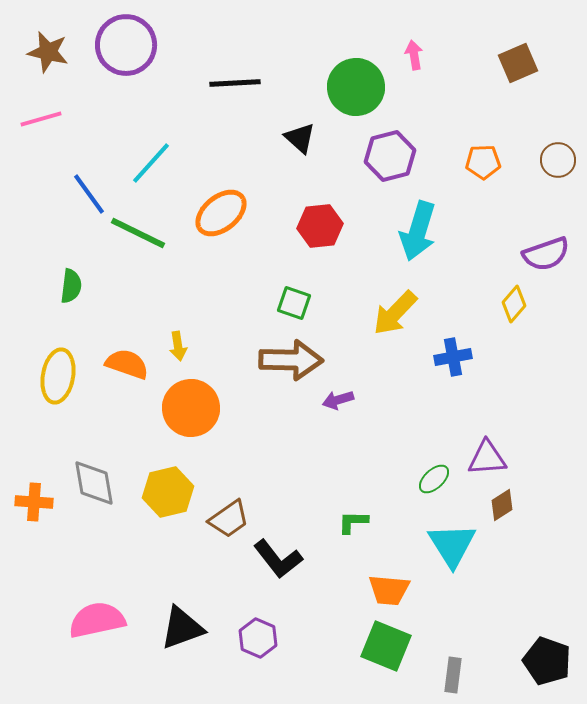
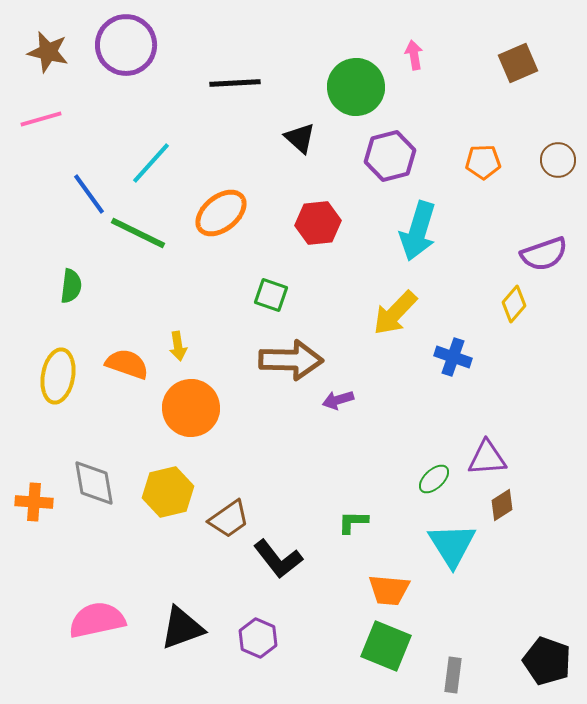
red hexagon at (320, 226): moved 2 px left, 3 px up
purple semicircle at (546, 254): moved 2 px left
green square at (294, 303): moved 23 px left, 8 px up
blue cross at (453, 357): rotated 30 degrees clockwise
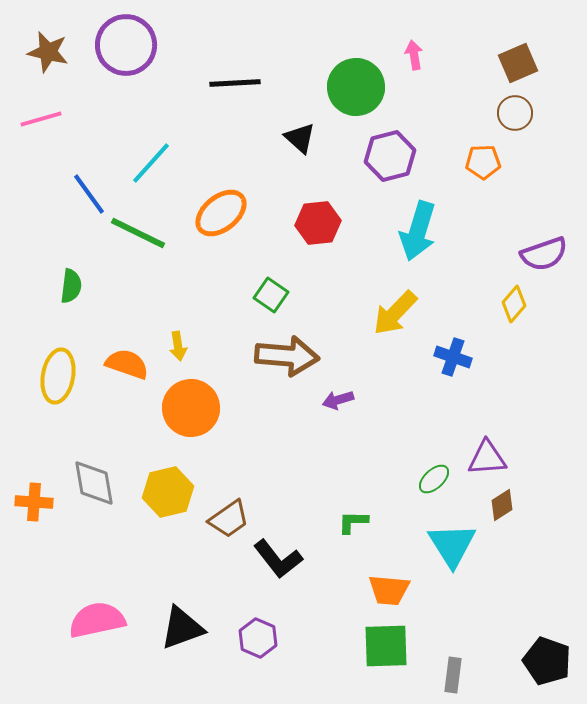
brown circle at (558, 160): moved 43 px left, 47 px up
green square at (271, 295): rotated 16 degrees clockwise
brown arrow at (291, 360): moved 4 px left, 4 px up; rotated 4 degrees clockwise
green square at (386, 646): rotated 24 degrees counterclockwise
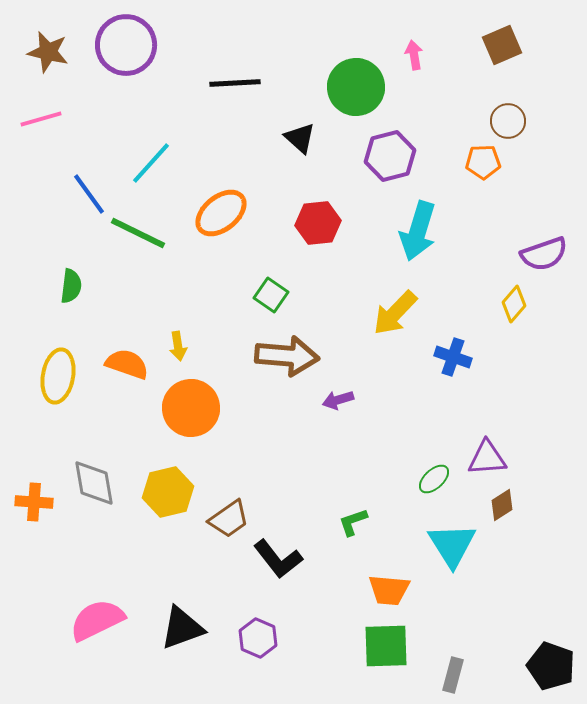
brown square at (518, 63): moved 16 px left, 18 px up
brown circle at (515, 113): moved 7 px left, 8 px down
green L-shape at (353, 522): rotated 20 degrees counterclockwise
pink semicircle at (97, 620): rotated 14 degrees counterclockwise
black pentagon at (547, 661): moved 4 px right, 5 px down
gray rectangle at (453, 675): rotated 8 degrees clockwise
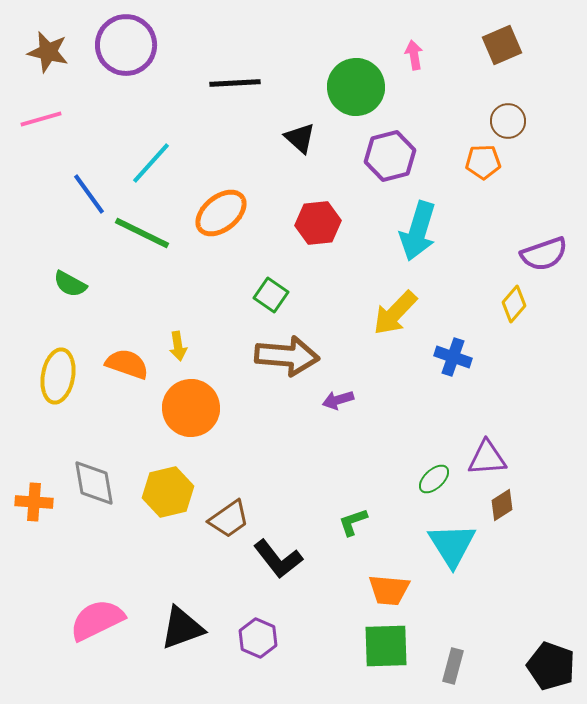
green line at (138, 233): moved 4 px right
green semicircle at (71, 286): moved 1 px left, 2 px up; rotated 112 degrees clockwise
gray rectangle at (453, 675): moved 9 px up
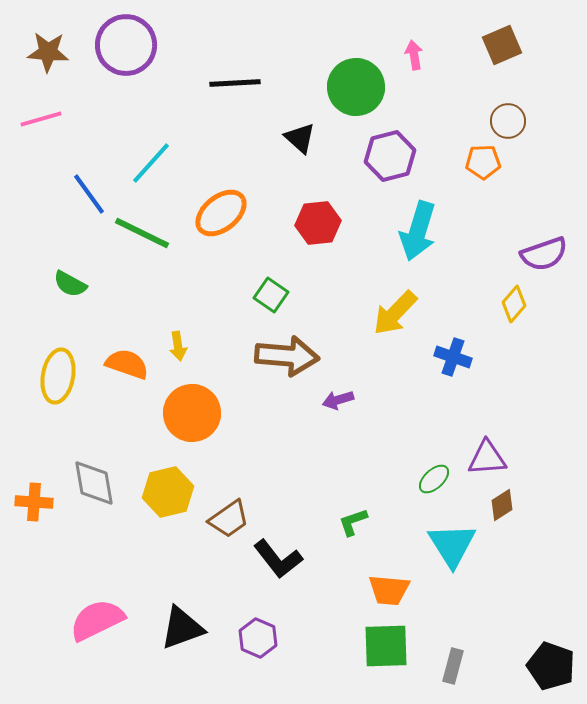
brown star at (48, 52): rotated 9 degrees counterclockwise
orange circle at (191, 408): moved 1 px right, 5 px down
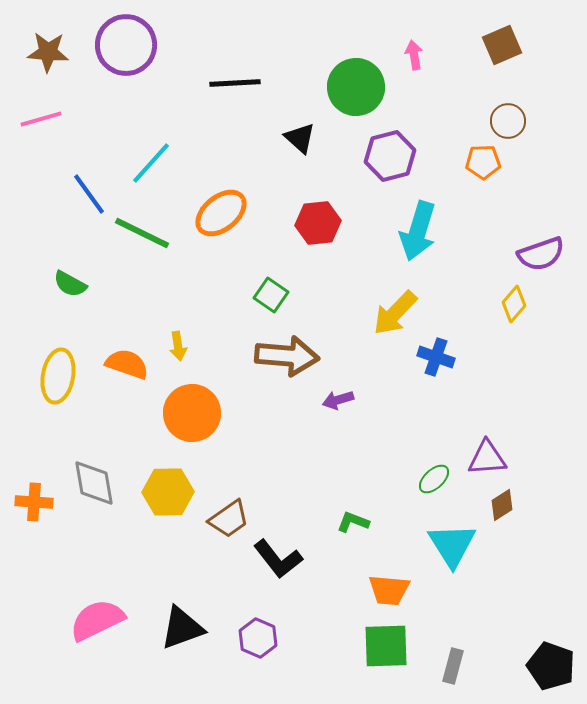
purple semicircle at (544, 254): moved 3 px left
blue cross at (453, 357): moved 17 px left
yellow hexagon at (168, 492): rotated 12 degrees clockwise
green L-shape at (353, 522): rotated 40 degrees clockwise
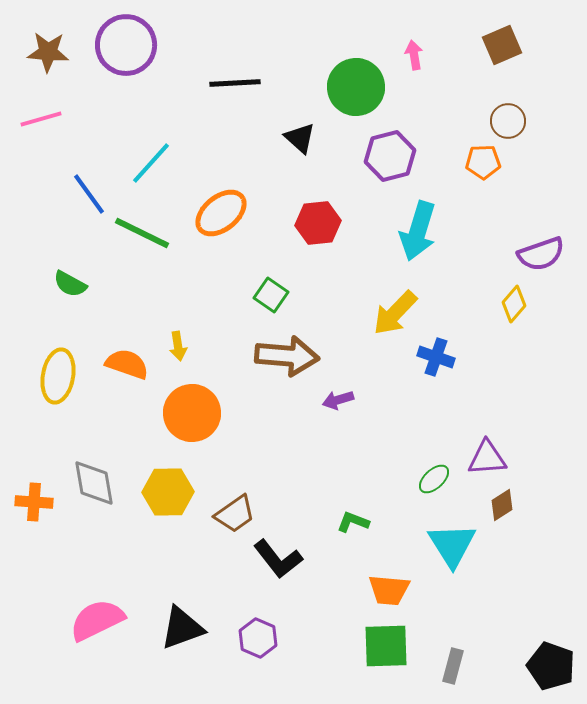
brown trapezoid at (229, 519): moved 6 px right, 5 px up
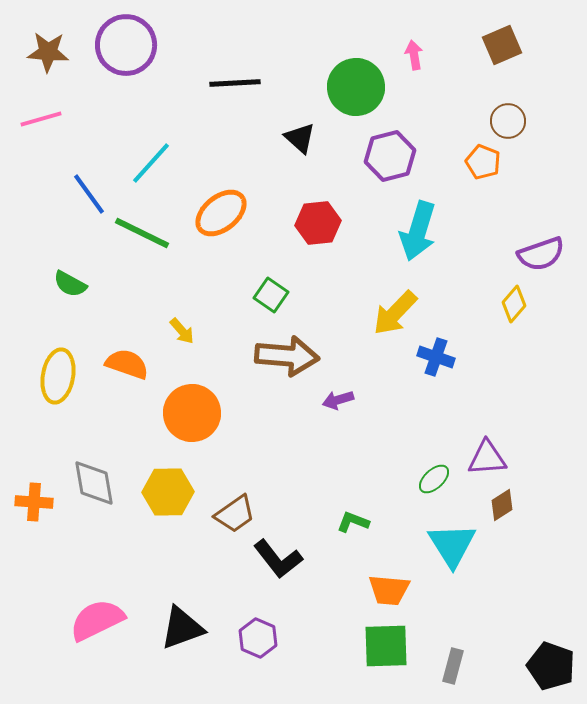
orange pentagon at (483, 162): rotated 24 degrees clockwise
yellow arrow at (178, 346): moved 4 px right, 15 px up; rotated 32 degrees counterclockwise
